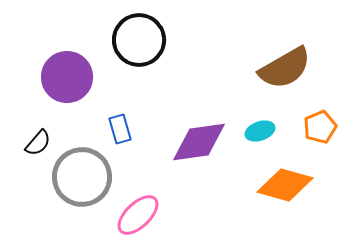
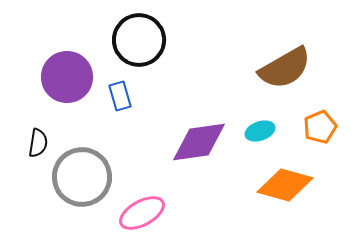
blue rectangle: moved 33 px up
black semicircle: rotated 32 degrees counterclockwise
pink ellipse: moved 4 px right, 2 px up; rotated 15 degrees clockwise
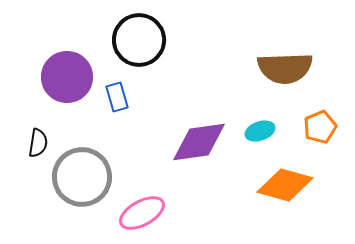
brown semicircle: rotated 28 degrees clockwise
blue rectangle: moved 3 px left, 1 px down
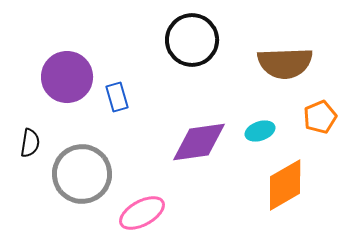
black circle: moved 53 px right
brown semicircle: moved 5 px up
orange pentagon: moved 10 px up
black semicircle: moved 8 px left
gray circle: moved 3 px up
orange diamond: rotated 46 degrees counterclockwise
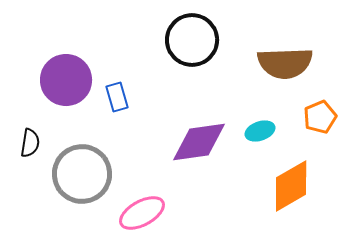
purple circle: moved 1 px left, 3 px down
orange diamond: moved 6 px right, 1 px down
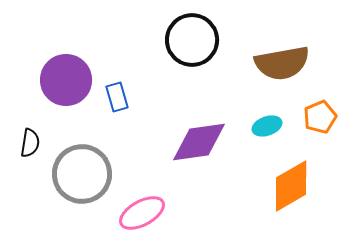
brown semicircle: moved 3 px left; rotated 8 degrees counterclockwise
cyan ellipse: moved 7 px right, 5 px up
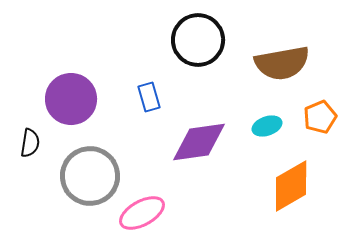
black circle: moved 6 px right
purple circle: moved 5 px right, 19 px down
blue rectangle: moved 32 px right
gray circle: moved 8 px right, 2 px down
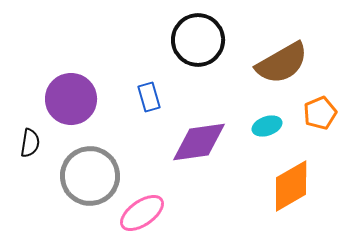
brown semicircle: rotated 20 degrees counterclockwise
orange pentagon: moved 4 px up
pink ellipse: rotated 6 degrees counterclockwise
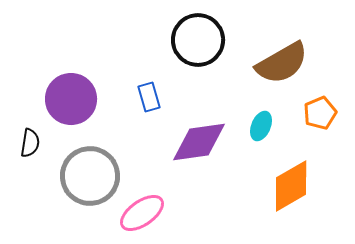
cyan ellipse: moved 6 px left; rotated 48 degrees counterclockwise
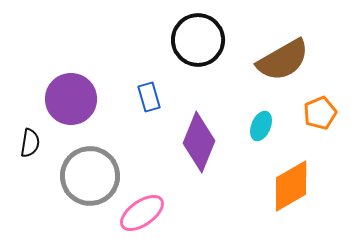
brown semicircle: moved 1 px right, 3 px up
purple diamond: rotated 60 degrees counterclockwise
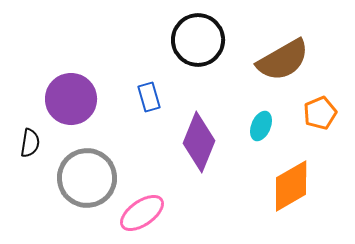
gray circle: moved 3 px left, 2 px down
